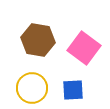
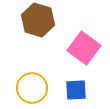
brown hexagon: moved 20 px up; rotated 8 degrees clockwise
blue square: moved 3 px right
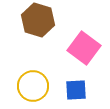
yellow circle: moved 1 px right, 2 px up
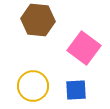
brown hexagon: rotated 12 degrees counterclockwise
